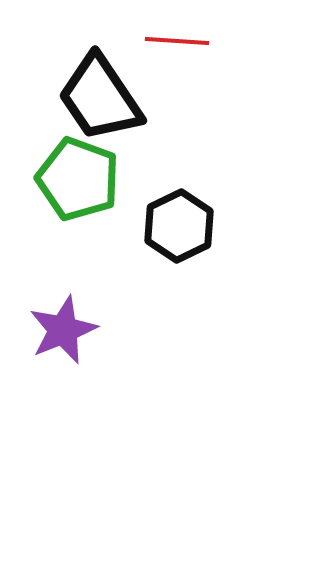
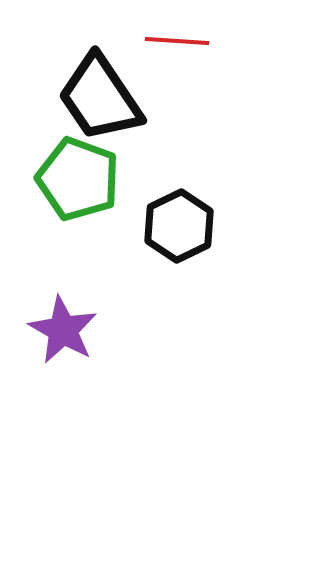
purple star: rotated 20 degrees counterclockwise
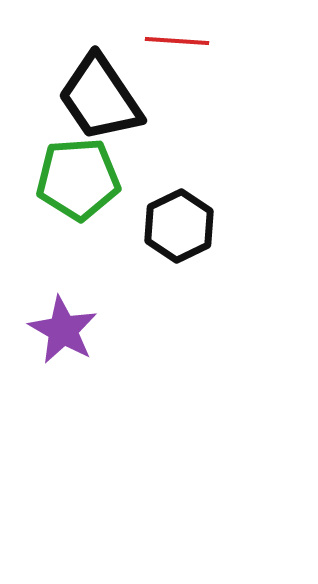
green pentagon: rotated 24 degrees counterclockwise
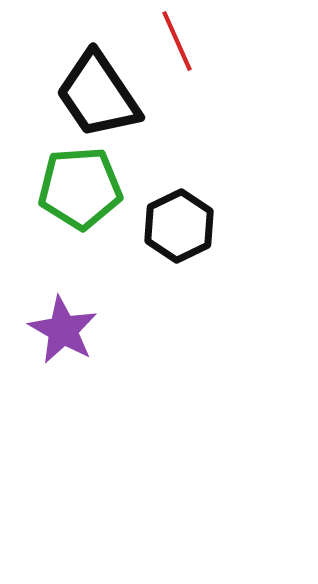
red line: rotated 62 degrees clockwise
black trapezoid: moved 2 px left, 3 px up
green pentagon: moved 2 px right, 9 px down
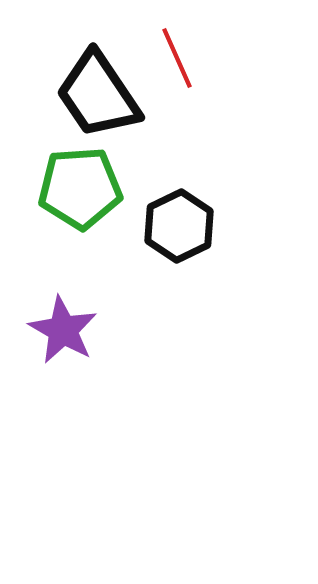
red line: moved 17 px down
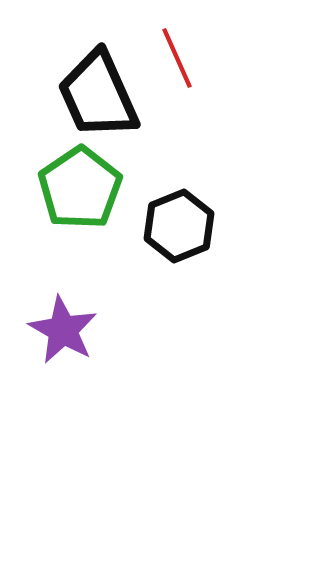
black trapezoid: rotated 10 degrees clockwise
green pentagon: rotated 30 degrees counterclockwise
black hexagon: rotated 4 degrees clockwise
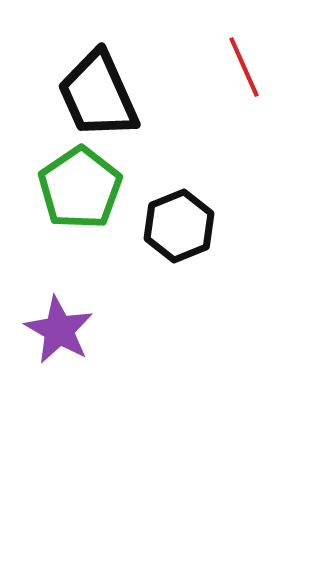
red line: moved 67 px right, 9 px down
purple star: moved 4 px left
